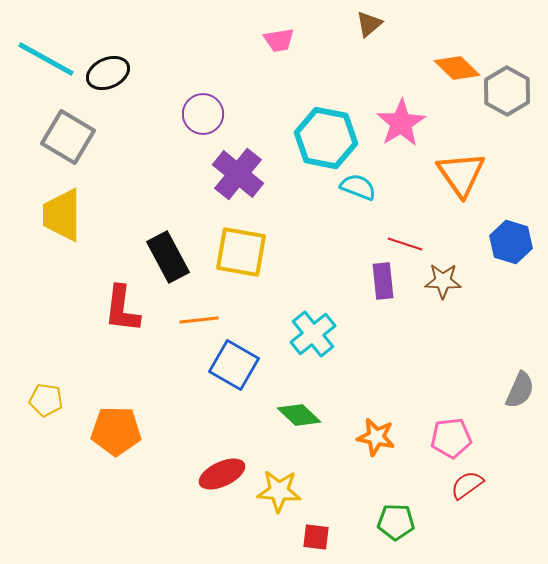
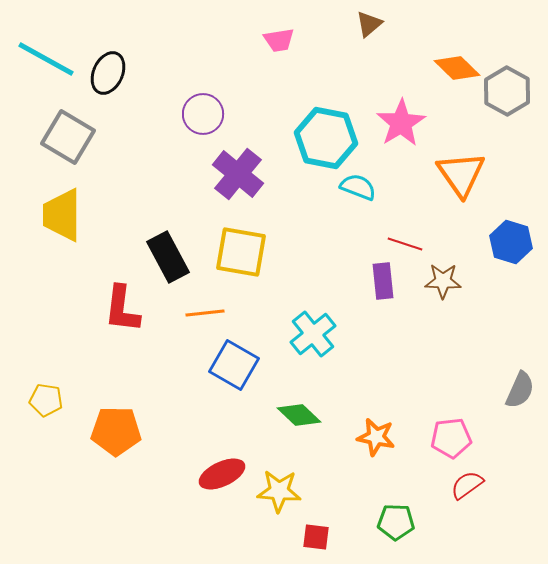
black ellipse: rotated 42 degrees counterclockwise
orange line: moved 6 px right, 7 px up
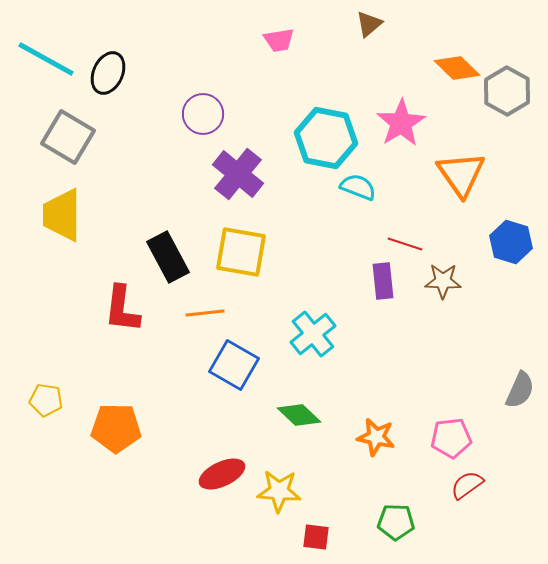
orange pentagon: moved 3 px up
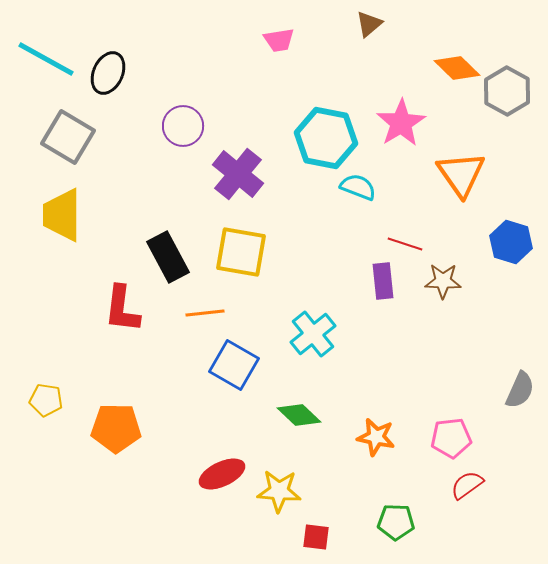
purple circle: moved 20 px left, 12 px down
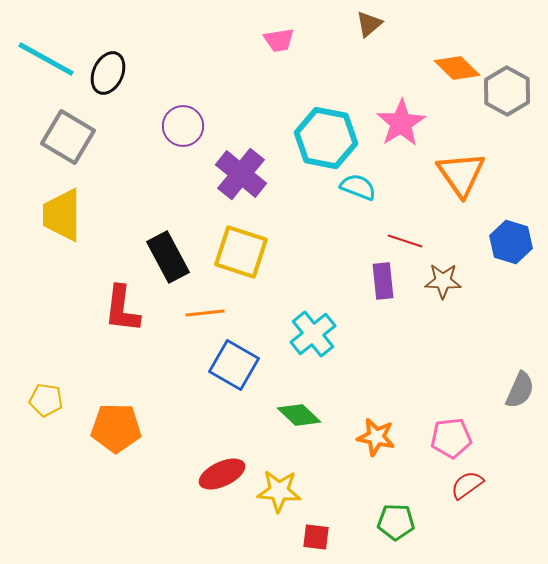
purple cross: moved 3 px right
red line: moved 3 px up
yellow square: rotated 8 degrees clockwise
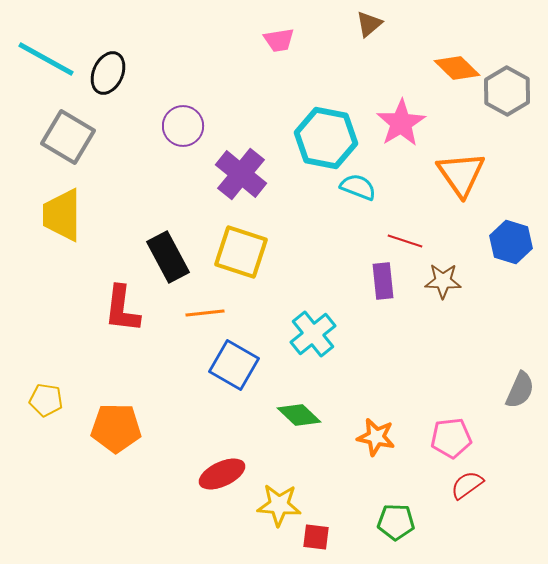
yellow star: moved 14 px down
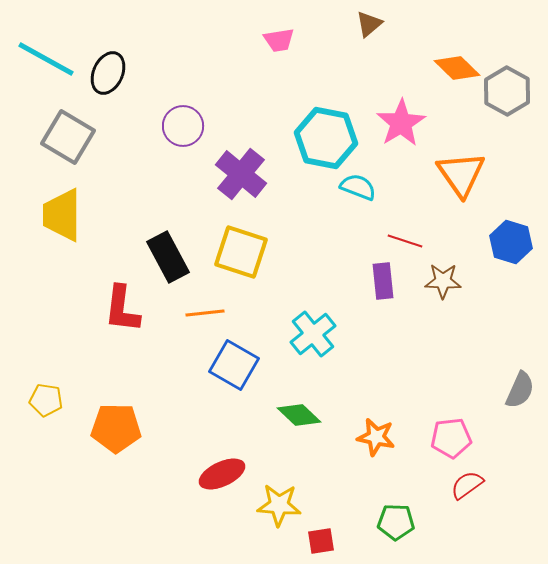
red square: moved 5 px right, 4 px down; rotated 16 degrees counterclockwise
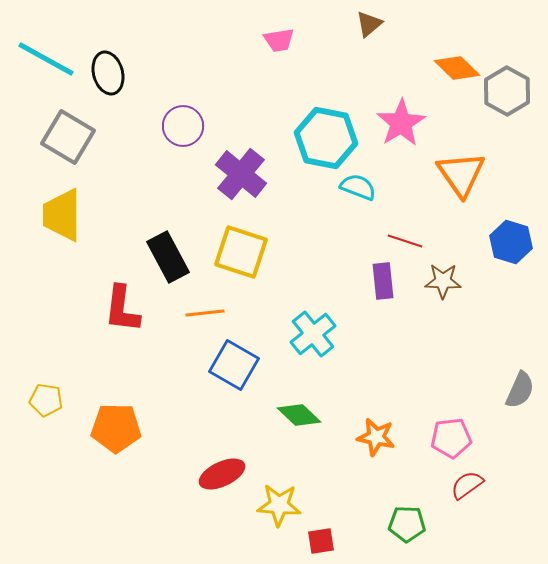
black ellipse: rotated 39 degrees counterclockwise
green pentagon: moved 11 px right, 2 px down
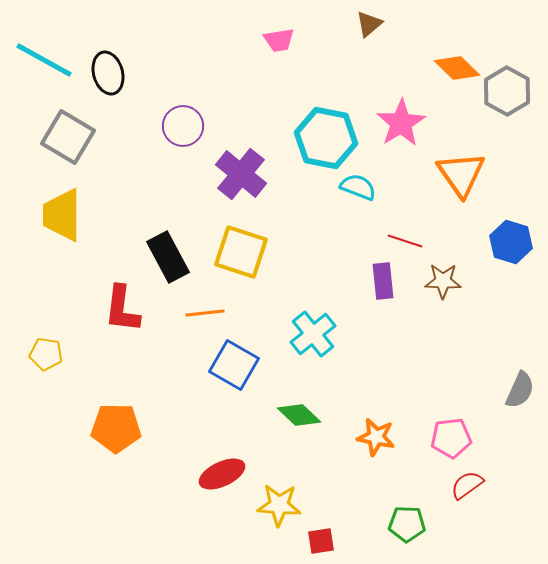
cyan line: moved 2 px left, 1 px down
yellow pentagon: moved 46 px up
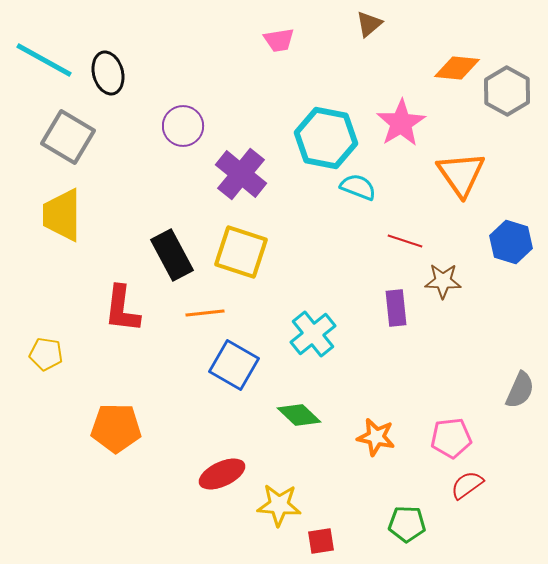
orange diamond: rotated 39 degrees counterclockwise
black rectangle: moved 4 px right, 2 px up
purple rectangle: moved 13 px right, 27 px down
